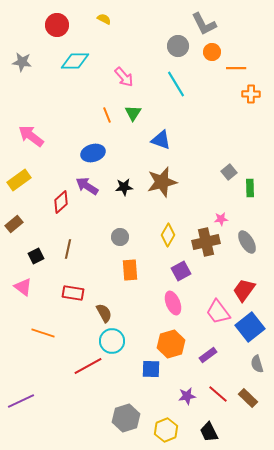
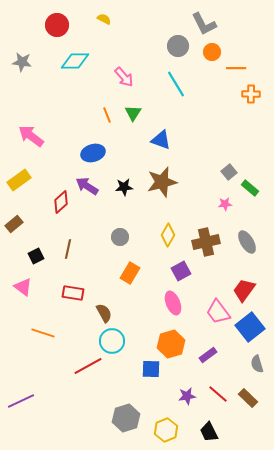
green rectangle at (250, 188): rotated 48 degrees counterclockwise
pink star at (221, 219): moved 4 px right, 15 px up
orange rectangle at (130, 270): moved 3 px down; rotated 35 degrees clockwise
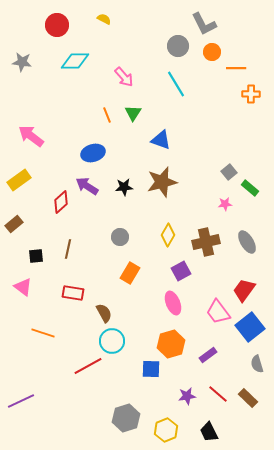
black square at (36, 256): rotated 21 degrees clockwise
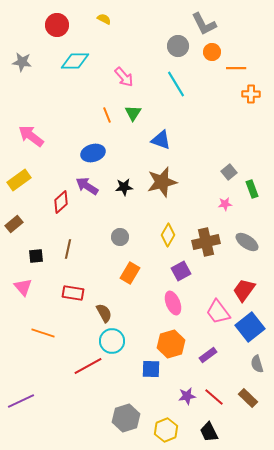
green rectangle at (250, 188): moved 2 px right, 1 px down; rotated 30 degrees clockwise
gray ellipse at (247, 242): rotated 25 degrees counterclockwise
pink triangle at (23, 287): rotated 12 degrees clockwise
red line at (218, 394): moved 4 px left, 3 px down
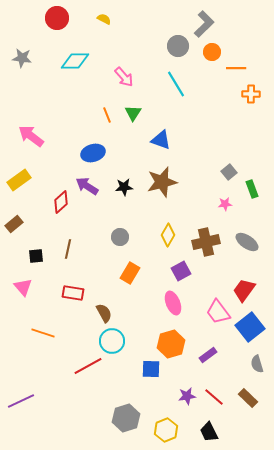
gray L-shape at (204, 24): rotated 108 degrees counterclockwise
red circle at (57, 25): moved 7 px up
gray star at (22, 62): moved 4 px up
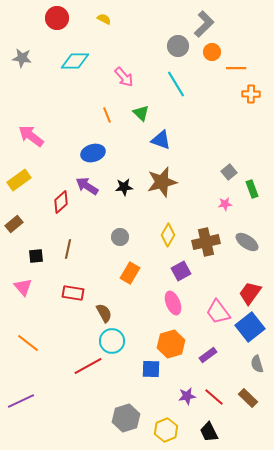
green triangle at (133, 113): moved 8 px right; rotated 18 degrees counterclockwise
red trapezoid at (244, 290): moved 6 px right, 3 px down
orange line at (43, 333): moved 15 px left, 10 px down; rotated 20 degrees clockwise
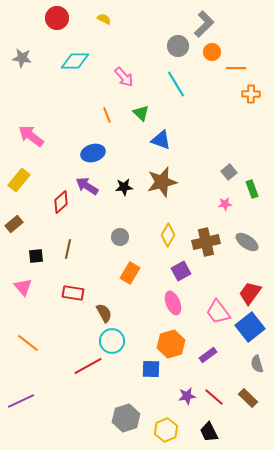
yellow rectangle at (19, 180): rotated 15 degrees counterclockwise
